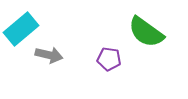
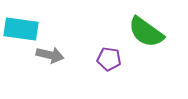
cyan rectangle: rotated 48 degrees clockwise
gray arrow: moved 1 px right
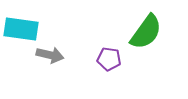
green semicircle: rotated 90 degrees counterclockwise
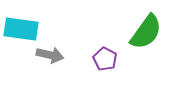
purple pentagon: moved 4 px left; rotated 20 degrees clockwise
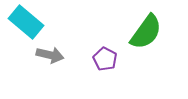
cyan rectangle: moved 5 px right, 7 px up; rotated 32 degrees clockwise
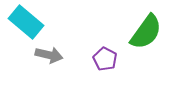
gray arrow: moved 1 px left
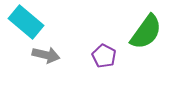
gray arrow: moved 3 px left
purple pentagon: moved 1 px left, 3 px up
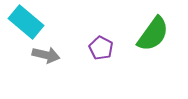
green semicircle: moved 7 px right, 2 px down
purple pentagon: moved 3 px left, 8 px up
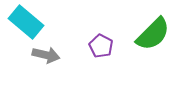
green semicircle: rotated 9 degrees clockwise
purple pentagon: moved 2 px up
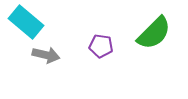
green semicircle: moved 1 px right, 1 px up
purple pentagon: rotated 20 degrees counterclockwise
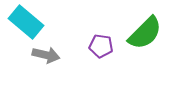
green semicircle: moved 9 px left
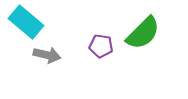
green semicircle: moved 2 px left
gray arrow: moved 1 px right
